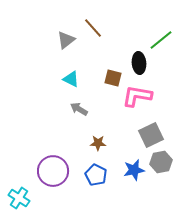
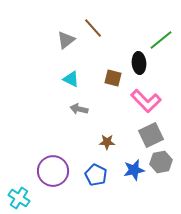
pink L-shape: moved 9 px right, 5 px down; rotated 144 degrees counterclockwise
gray arrow: rotated 18 degrees counterclockwise
brown star: moved 9 px right, 1 px up
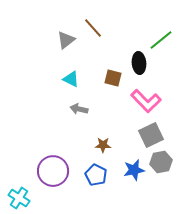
brown star: moved 4 px left, 3 px down
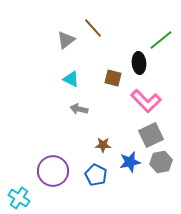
blue star: moved 4 px left, 8 px up
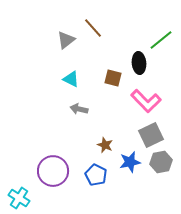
brown star: moved 2 px right; rotated 21 degrees clockwise
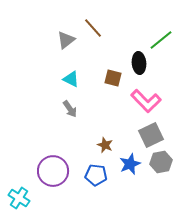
gray arrow: moved 9 px left; rotated 138 degrees counterclockwise
blue star: moved 2 px down; rotated 10 degrees counterclockwise
blue pentagon: rotated 20 degrees counterclockwise
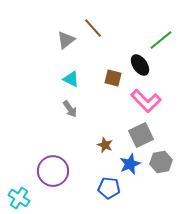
black ellipse: moved 1 px right, 2 px down; rotated 30 degrees counterclockwise
gray square: moved 10 px left
blue pentagon: moved 13 px right, 13 px down
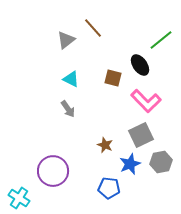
gray arrow: moved 2 px left
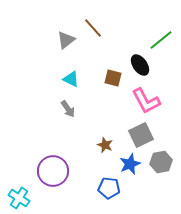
pink L-shape: rotated 16 degrees clockwise
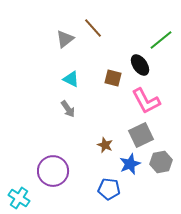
gray triangle: moved 1 px left, 1 px up
blue pentagon: moved 1 px down
